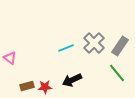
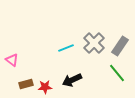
pink triangle: moved 2 px right, 2 px down
brown rectangle: moved 1 px left, 2 px up
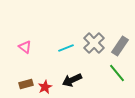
pink triangle: moved 13 px right, 13 px up
red star: rotated 24 degrees counterclockwise
